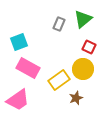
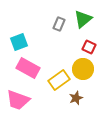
pink trapezoid: rotated 55 degrees clockwise
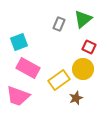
pink trapezoid: moved 4 px up
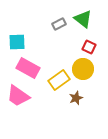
green triangle: rotated 42 degrees counterclockwise
gray rectangle: rotated 40 degrees clockwise
cyan square: moved 2 px left; rotated 18 degrees clockwise
pink trapezoid: rotated 15 degrees clockwise
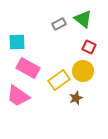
yellow circle: moved 2 px down
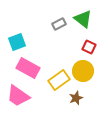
cyan square: rotated 18 degrees counterclockwise
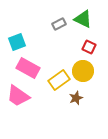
green triangle: rotated 12 degrees counterclockwise
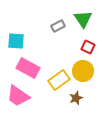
green triangle: rotated 30 degrees clockwise
gray rectangle: moved 1 px left, 2 px down
cyan square: moved 1 px left, 1 px up; rotated 24 degrees clockwise
red square: moved 1 px left
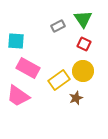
red square: moved 4 px left, 3 px up
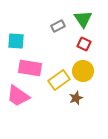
pink rectangle: moved 2 px right; rotated 20 degrees counterclockwise
